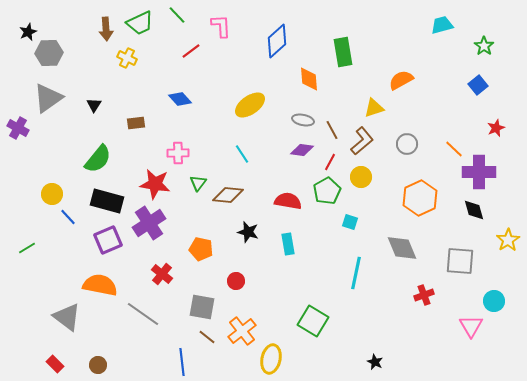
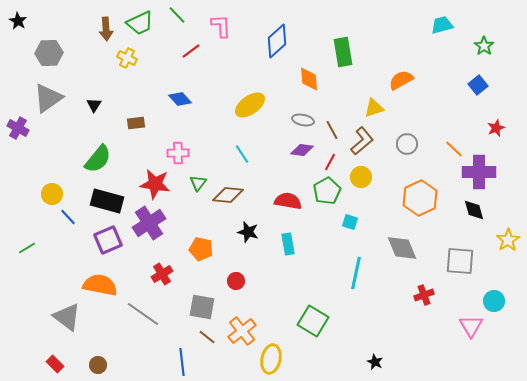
black star at (28, 32): moved 10 px left, 11 px up; rotated 18 degrees counterclockwise
red cross at (162, 274): rotated 20 degrees clockwise
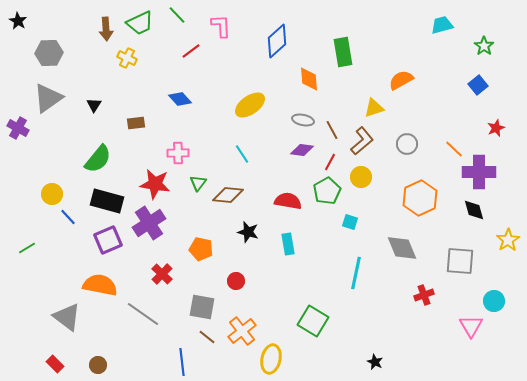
red cross at (162, 274): rotated 15 degrees counterclockwise
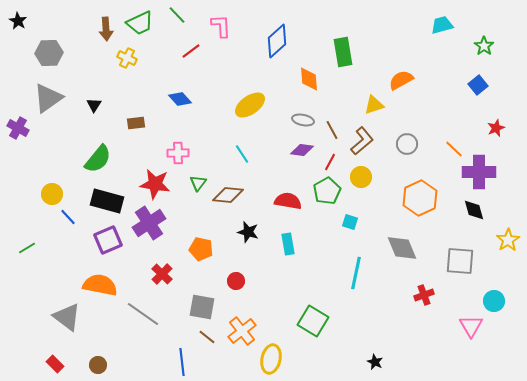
yellow triangle at (374, 108): moved 3 px up
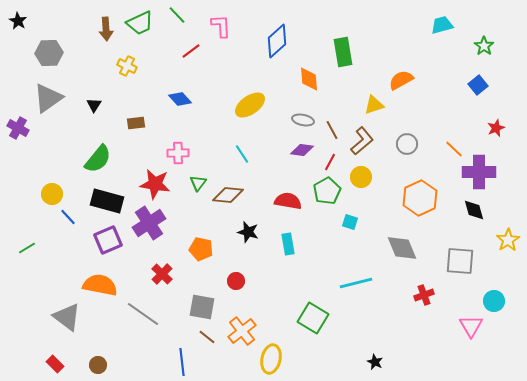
yellow cross at (127, 58): moved 8 px down
cyan line at (356, 273): moved 10 px down; rotated 64 degrees clockwise
green square at (313, 321): moved 3 px up
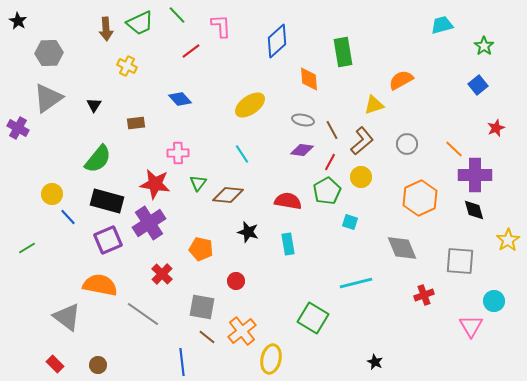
purple cross at (479, 172): moved 4 px left, 3 px down
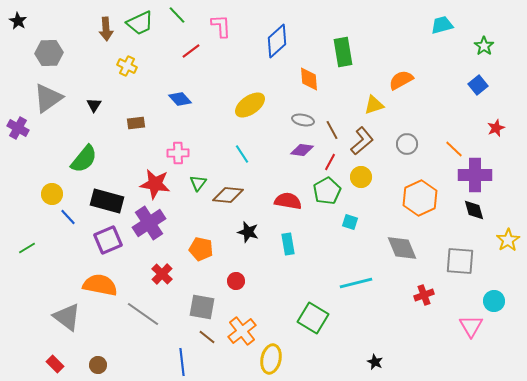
green semicircle at (98, 159): moved 14 px left
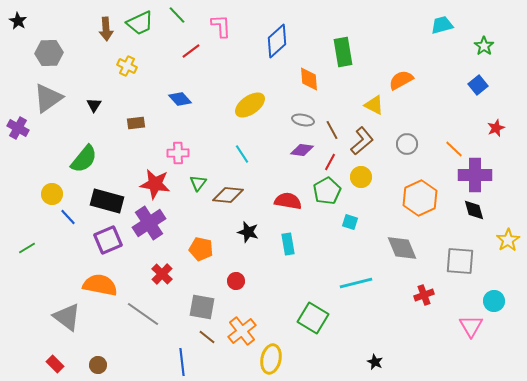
yellow triangle at (374, 105): rotated 45 degrees clockwise
